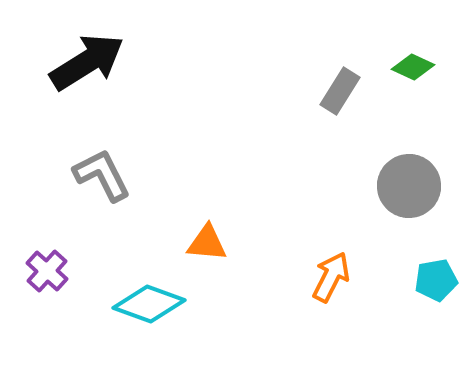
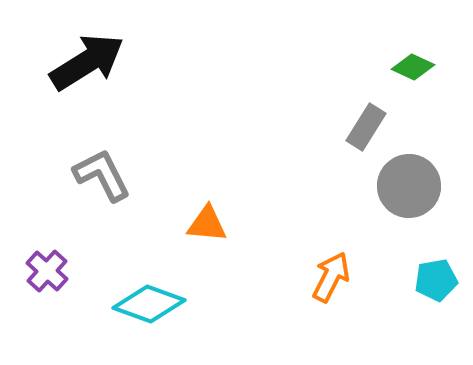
gray rectangle: moved 26 px right, 36 px down
orange triangle: moved 19 px up
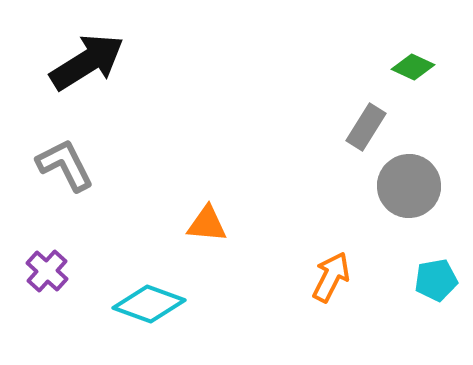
gray L-shape: moved 37 px left, 10 px up
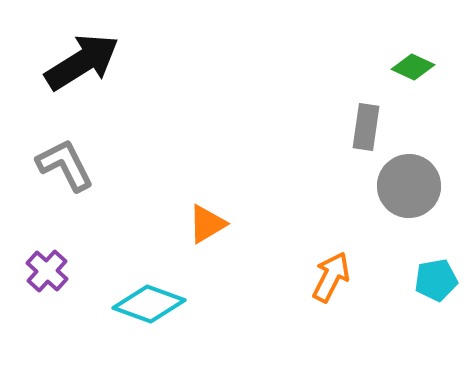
black arrow: moved 5 px left
gray rectangle: rotated 24 degrees counterclockwise
orange triangle: rotated 36 degrees counterclockwise
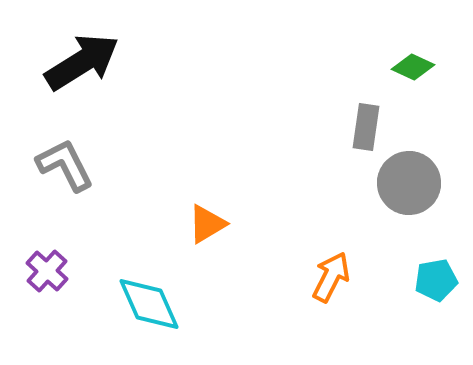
gray circle: moved 3 px up
cyan diamond: rotated 46 degrees clockwise
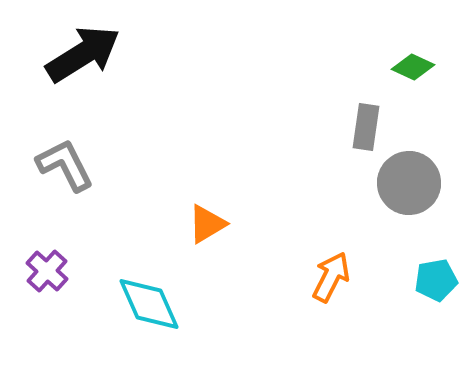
black arrow: moved 1 px right, 8 px up
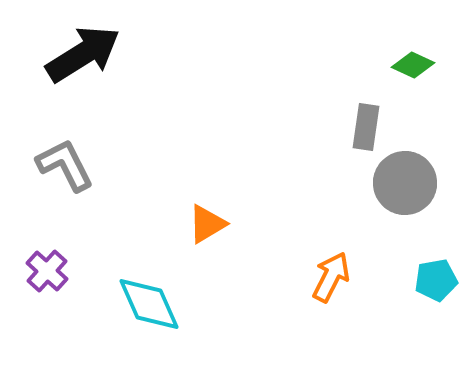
green diamond: moved 2 px up
gray circle: moved 4 px left
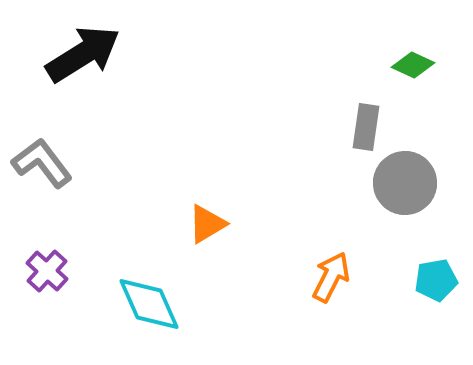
gray L-shape: moved 23 px left, 2 px up; rotated 10 degrees counterclockwise
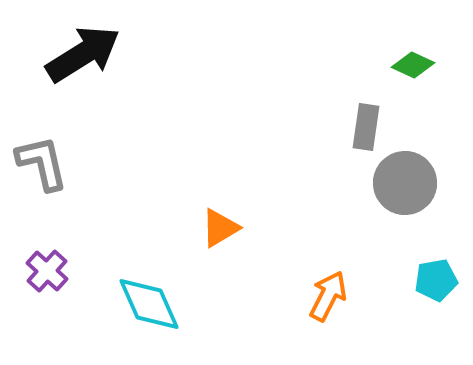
gray L-shape: rotated 24 degrees clockwise
orange triangle: moved 13 px right, 4 px down
orange arrow: moved 3 px left, 19 px down
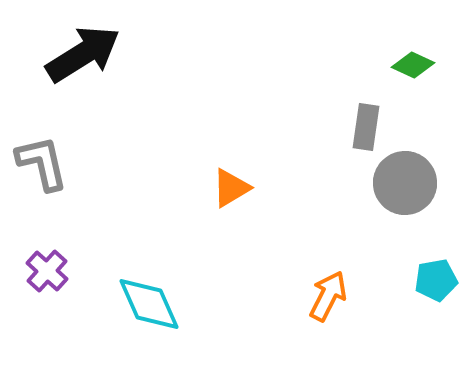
orange triangle: moved 11 px right, 40 px up
